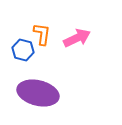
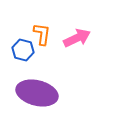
purple ellipse: moved 1 px left
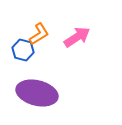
orange L-shape: moved 3 px left; rotated 50 degrees clockwise
pink arrow: moved 1 px up; rotated 8 degrees counterclockwise
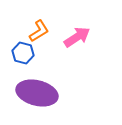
orange L-shape: moved 3 px up
blue hexagon: moved 3 px down
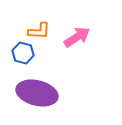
orange L-shape: rotated 35 degrees clockwise
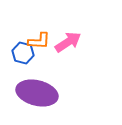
orange L-shape: moved 10 px down
pink arrow: moved 9 px left, 5 px down
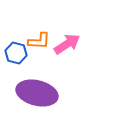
pink arrow: moved 1 px left, 2 px down
blue hexagon: moved 7 px left
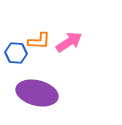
pink arrow: moved 2 px right, 2 px up
blue hexagon: rotated 10 degrees counterclockwise
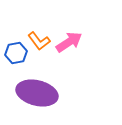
orange L-shape: rotated 50 degrees clockwise
blue hexagon: rotated 15 degrees counterclockwise
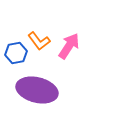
pink arrow: moved 4 px down; rotated 24 degrees counterclockwise
purple ellipse: moved 3 px up
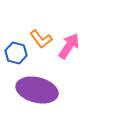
orange L-shape: moved 2 px right, 2 px up
blue hexagon: rotated 25 degrees clockwise
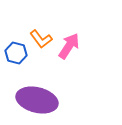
purple ellipse: moved 10 px down
